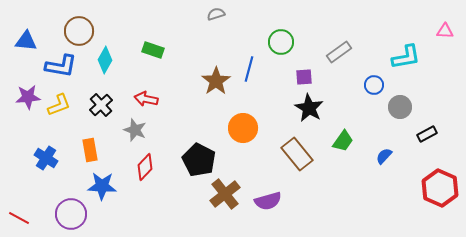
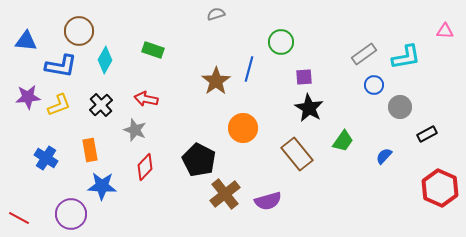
gray rectangle: moved 25 px right, 2 px down
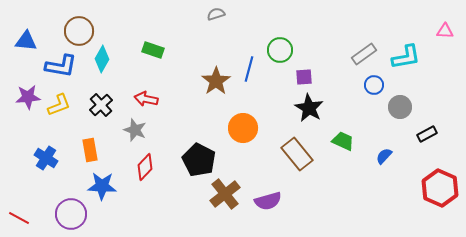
green circle: moved 1 px left, 8 px down
cyan diamond: moved 3 px left, 1 px up
green trapezoid: rotated 100 degrees counterclockwise
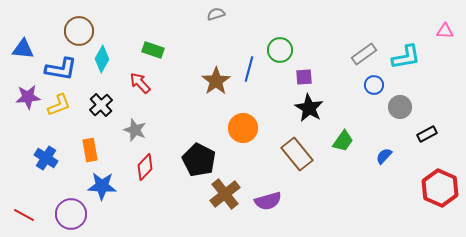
blue triangle: moved 3 px left, 8 px down
blue L-shape: moved 3 px down
red arrow: moved 6 px left, 16 px up; rotated 35 degrees clockwise
green trapezoid: rotated 100 degrees clockwise
red line: moved 5 px right, 3 px up
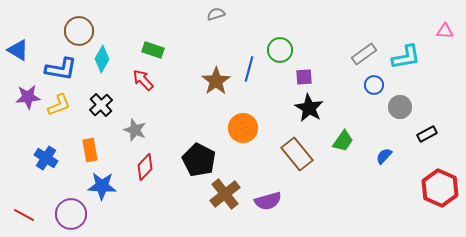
blue triangle: moved 5 px left, 1 px down; rotated 25 degrees clockwise
red arrow: moved 3 px right, 3 px up
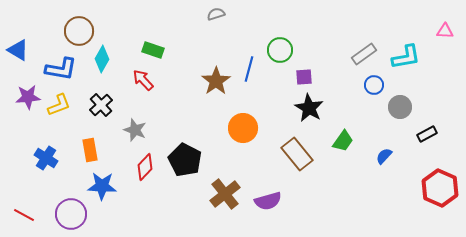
black pentagon: moved 14 px left
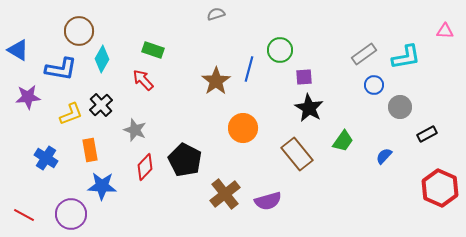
yellow L-shape: moved 12 px right, 9 px down
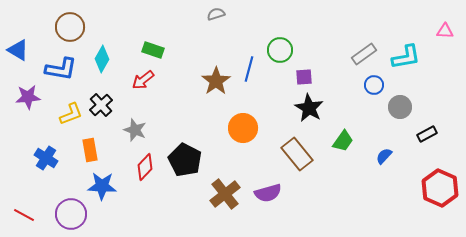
brown circle: moved 9 px left, 4 px up
red arrow: rotated 85 degrees counterclockwise
purple semicircle: moved 8 px up
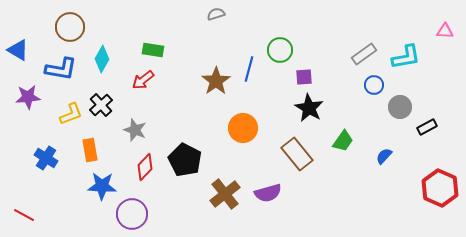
green rectangle: rotated 10 degrees counterclockwise
black rectangle: moved 7 px up
purple circle: moved 61 px right
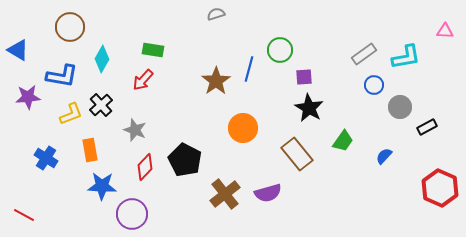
blue L-shape: moved 1 px right, 7 px down
red arrow: rotated 10 degrees counterclockwise
